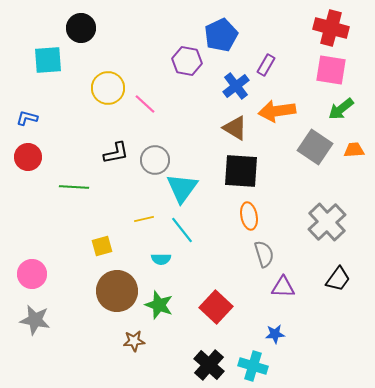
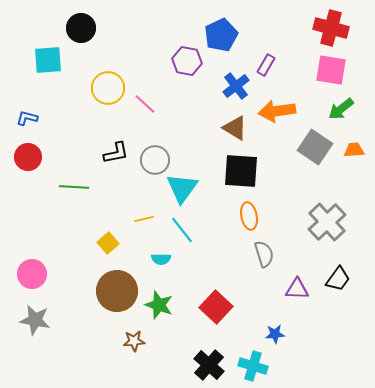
yellow square: moved 6 px right, 3 px up; rotated 25 degrees counterclockwise
purple triangle: moved 14 px right, 2 px down
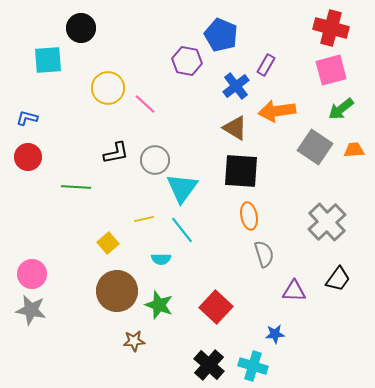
blue pentagon: rotated 24 degrees counterclockwise
pink square: rotated 24 degrees counterclockwise
green line: moved 2 px right
purple triangle: moved 3 px left, 2 px down
gray star: moved 4 px left, 10 px up
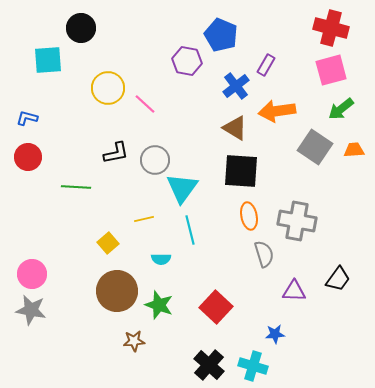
gray cross: moved 30 px left, 1 px up; rotated 36 degrees counterclockwise
cyan line: moved 8 px right; rotated 24 degrees clockwise
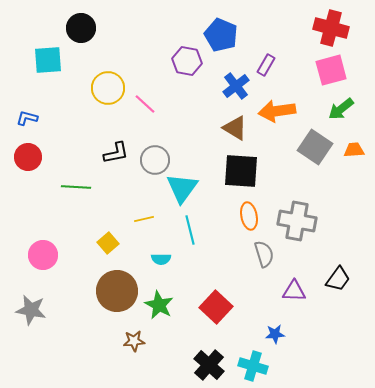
pink circle: moved 11 px right, 19 px up
green star: rotated 8 degrees clockwise
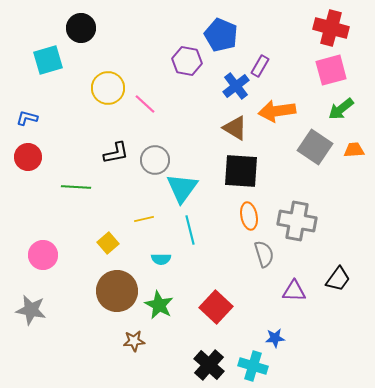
cyan square: rotated 12 degrees counterclockwise
purple rectangle: moved 6 px left, 1 px down
blue star: moved 4 px down
